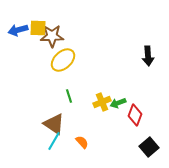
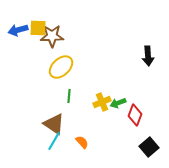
yellow ellipse: moved 2 px left, 7 px down
green line: rotated 24 degrees clockwise
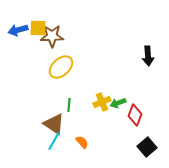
green line: moved 9 px down
black square: moved 2 px left
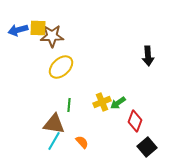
green arrow: rotated 14 degrees counterclockwise
red diamond: moved 6 px down
brown triangle: rotated 25 degrees counterclockwise
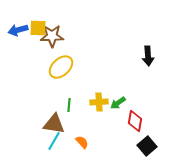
yellow cross: moved 3 px left; rotated 18 degrees clockwise
red diamond: rotated 10 degrees counterclockwise
black square: moved 1 px up
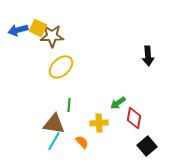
yellow square: rotated 24 degrees clockwise
yellow cross: moved 21 px down
red diamond: moved 1 px left, 3 px up
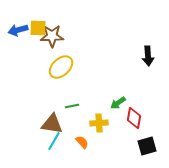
yellow square: rotated 24 degrees counterclockwise
green line: moved 3 px right, 1 px down; rotated 72 degrees clockwise
brown triangle: moved 2 px left
black square: rotated 24 degrees clockwise
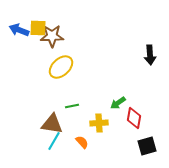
blue arrow: moved 1 px right; rotated 36 degrees clockwise
black arrow: moved 2 px right, 1 px up
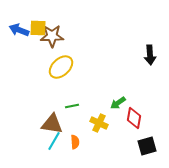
yellow cross: rotated 30 degrees clockwise
orange semicircle: moved 7 px left; rotated 40 degrees clockwise
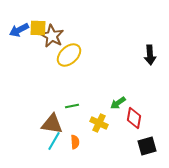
blue arrow: rotated 48 degrees counterclockwise
brown star: rotated 30 degrees clockwise
yellow ellipse: moved 8 px right, 12 px up
